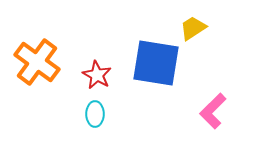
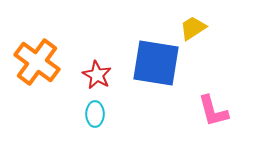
pink L-shape: rotated 60 degrees counterclockwise
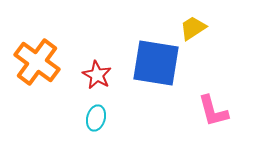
cyan ellipse: moved 1 px right, 4 px down; rotated 15 degrees clockwise
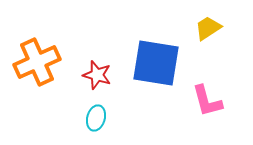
yellow trapezoid: moved 15 px right
orange cross: rotated 30 degrees clockwise
red star: rotated 12 degrees counterclockwise
pink L-shape: moved 6 px left, 10 px up
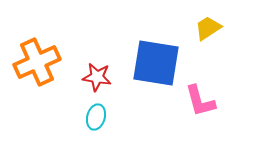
red star: moved 2 px down; rotated 8 degrees counterclockwise
pink L-shape: moved 7 px left
cyan ellipse: moved 1 px up
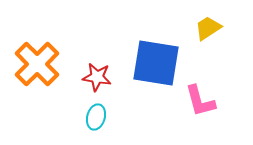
orange cross: moved 2 px down; rotated 21 degrees counterclockwise
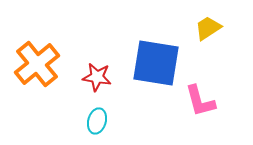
orange cross: rotated 6 degrees clockwise
cyan ellipse: moved 1 px right, 4 px down
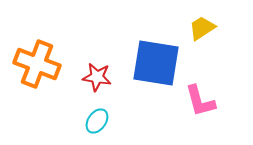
yellow trapezoid: moved 6 px left
orange cross: rotated 30 degrees counterclockwise
cyan ellipse: rotated 20 degrees clockwise
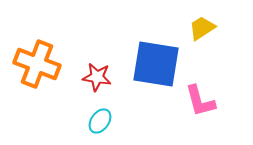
blue square: moved 1 px down
cyan ellipse: moved 3 px right
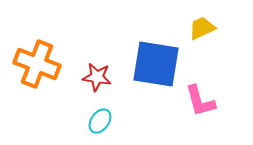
yellow trapezoid: rotated 8 degrees clockwise
